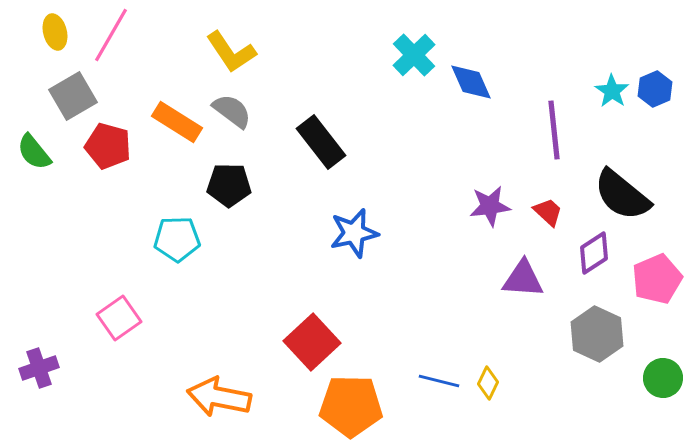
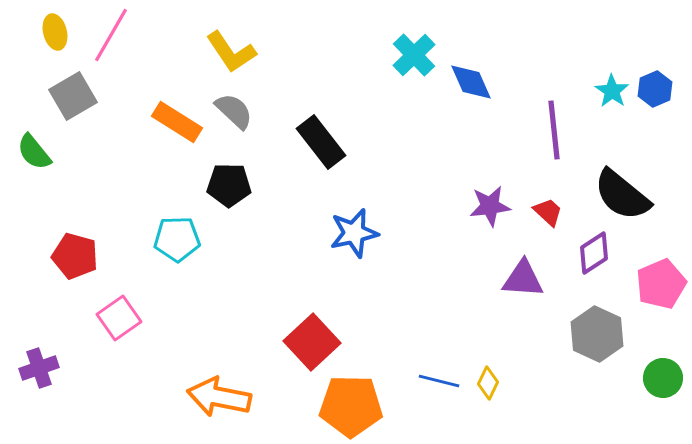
gray semicircle: moved 2 px right; rotated 6 degrees clockwise
red pentagon: moved 33 px left, 110 px down
pink pentagon: moved 4 px right, 5 px down
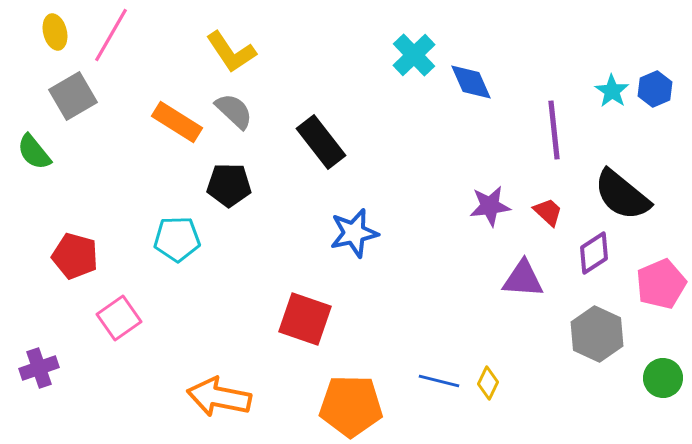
red square: moved 7 px left, 23 px up; rotated 28 degrees counterclockwise
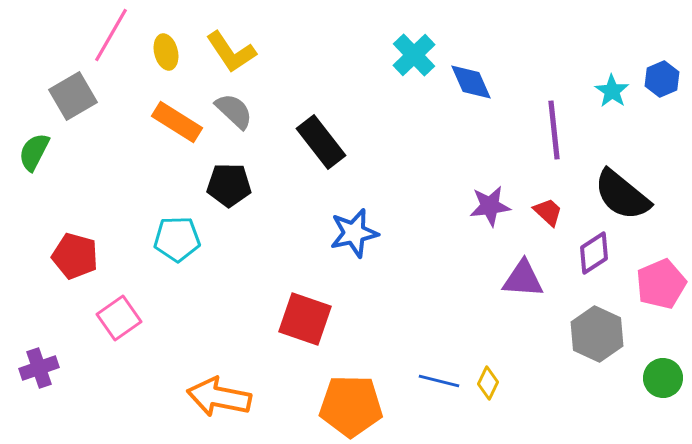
yellow ellipse: moved 111 px right, 20 px down
blue hexagon: moved 7 px right, 10 px up
green semicircle: rotated 66 degrees clockwise
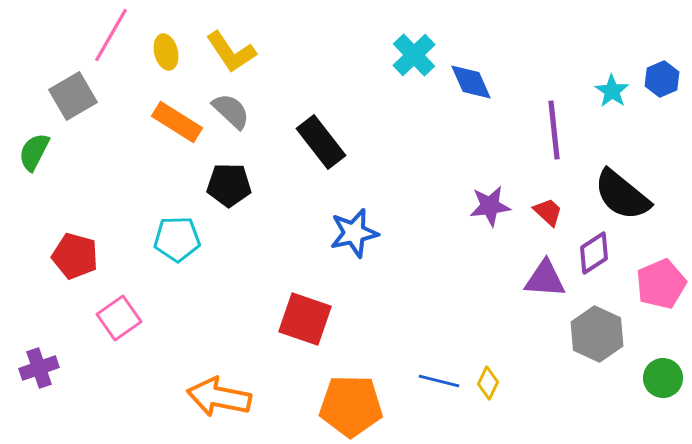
gray semicircle: moved 3 px left
purple triangle: moved 22 px right
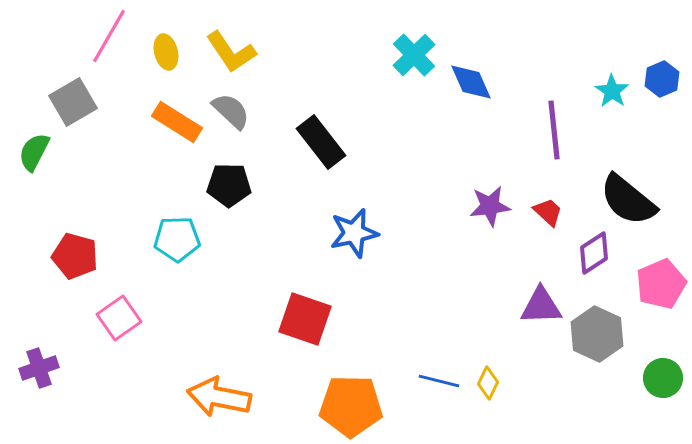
pink line: moved 2 px left, 1 px down
gray square: moved 6 px down
black semicircle: moved 6 px right, 5 px down
purple triangle: moved 4 px left, 27 px down; rotated 6 degrees counterclockwise
